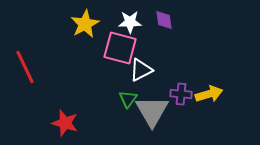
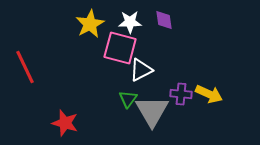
yellow star: moved 5 px right
yellow arrow: rotated 40 degrees clockwise
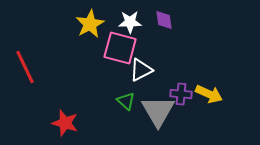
green triangle: moved 2 px left, 2 px down; rotated 24 degrees counterclockwise
gray triangle: moved 6 px right
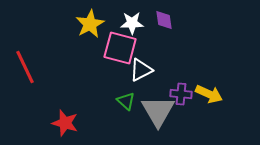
white star: moved 2 px right, 1 px down
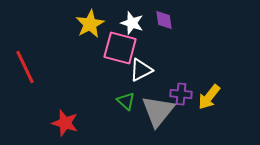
white star: rotated 20 degrees clockwise
yellow arrow: moved 3 px down; rotated 104 degrees clockwise
gray triangle: rotated 9 degrees clockwise
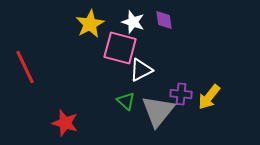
white star: moved 1 px right, 1 px up
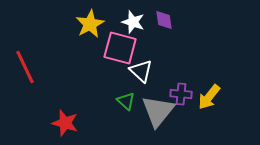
white triangle: moved 1 px down; rotated 50 degrees counterclockwise
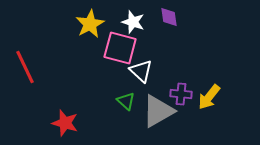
purple diamond: moved 5 px right, 3 px up
gray triangle: rotated 21 degrees clockwise
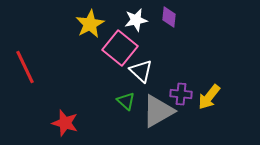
purple diamond: rotated 15 degrees clockwise
white star: moved 3 px right, 2 px up; rotated 30 degrees counterclockwise
pink square: rotated 24 degrees clockwise
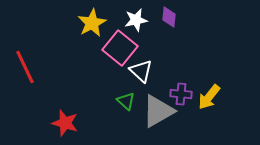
yellow star: moved 2 px right, 1 px up
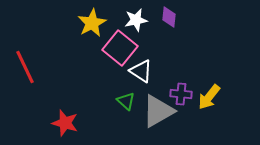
white triangle: rotated 10 degrees counterclockwise
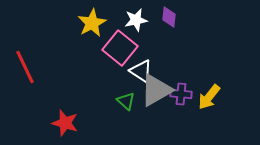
gray triangle: moved 2 px left, 21 px up
